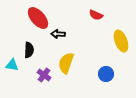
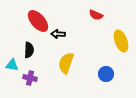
red ellipse: moved 3 px down
purple cross: moved 14 px left, 3 px down; rotated 24 degrees counterclockwise
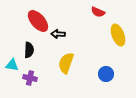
red semicircle: moved 2 px right, 3 px up
yellow ellipse: moved 3 px left, 6 px up
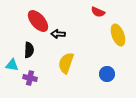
blue circle: moved 1 px right
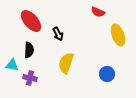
red ellipse: moved 7 px left
black arrow: rotated 120 degrees counterclockwise
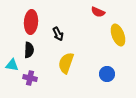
red ellipse: moved 1 px down; rotated 45 degrees clockwise
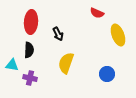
red semicircle: moved 1 px left, 1 px down
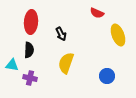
black arrow: moved 3 px right
blue circle: moved 2 px down
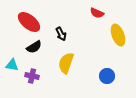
red ellipse: moved 2 px left; rotated 55 degrees counterclockwise
black semicircle: moved 5 px right, 3 px up; rotated 56 degrees clockwise
purple cross: moved 2 px right, 2 px up
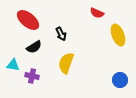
red ellipse: moved 1 px left, 2 px up
cyan triangle: moved 1 px right
blue circle: moved 13 px right, 4 px down
